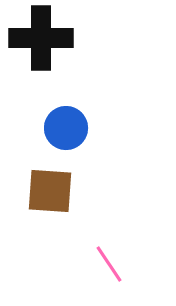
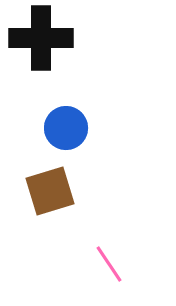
brown square: rotated 21 degrees counterclockwise
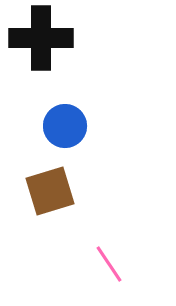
blue circle: moved 1 px left, 2 px up
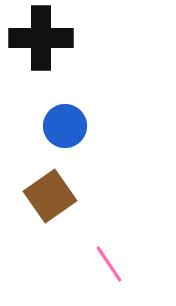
brown square: moved 5 px down; rotated 18 degrees counterclockwise
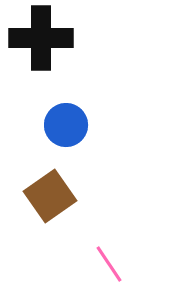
blue circle: moved 1 px right, 1 px up
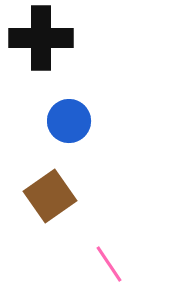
blue circle: moved 3 px right, 4 px up
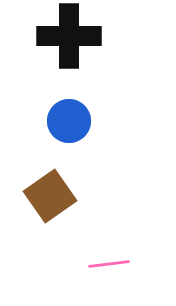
black cross: moved 28 px right, 2 px up
pink line: rotated 63 degrees counterclockwise
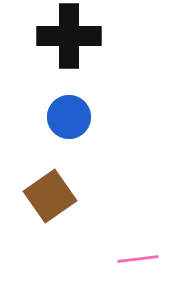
blue circle: moved 4 px up
pink line: moved 29 px right, 5 px up
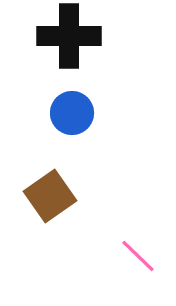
blue circle: moved 3 px right, 4 px up
pink line: moved 3 px up; rotated 51 degrees clockwise
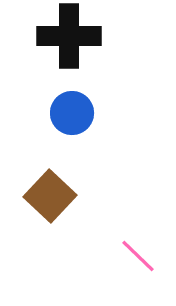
brown square: rotated 12 degrees counterclockwise
